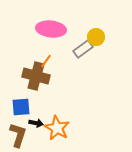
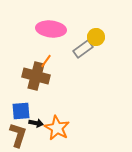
blue square: moved 4 px down
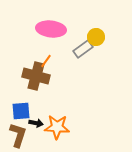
orange star: moved 1 px up; rotated 25 degrees counterclockwise
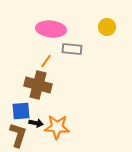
yellow circle: moved 11 px right, 10 px up
gray rectangle: moved 11 px left; rotated 42 degrees clockwise
brown cross: moved 2 px right, 9 px down
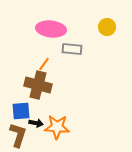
orange line: moved 2 px left, 3 px down
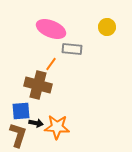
pink ellipse: rotated 16 degrees clockwise
orange line: moved 7 px right
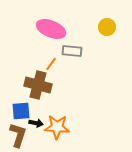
gray rectangle: moved 2 px down
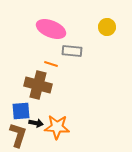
orange line: rotated 72 degrees clockwise
